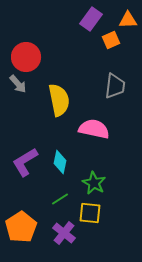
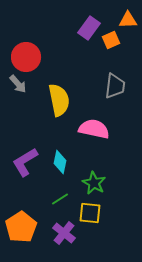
purple rectangle: moved 2 px left, 9 px down
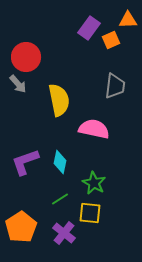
purple L-shape: rotated 12 degrees clockwise
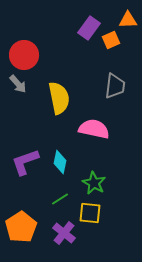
red circle: moved 2 px left, 2 px up
yellow semicircle: moved 2 px up
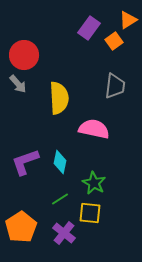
orange triangle: rotated 30 degrees counterclockwise
orange square: moved 3 px right, 1 px down; rotated 12 degrees counterclockwise
yellow semicircle: rotated 8 degrees clockwise
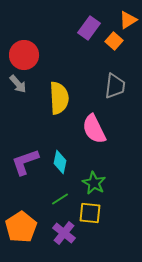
orange square: rotated 12 degrees counterclockwise
pink semicircle: rotated 128 degrees counterclockwise
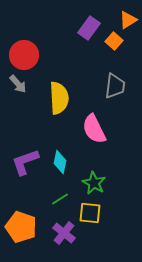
orange pentagon: rotated 20 degrees counterclockwise
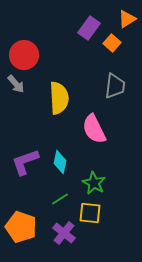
orange triangle: moved 1 px left, 1 px up
orange square: moved 2 px left, 2 px down
gray arrow: moved 2 px left
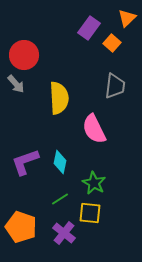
orange triangle: moved 1 px up; rotated 12 degrees counterclockwise
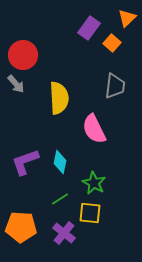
red circle: moved 1 px left
orange pentagon: rotated 16 degrees counterclockwise
